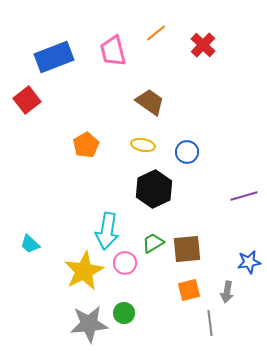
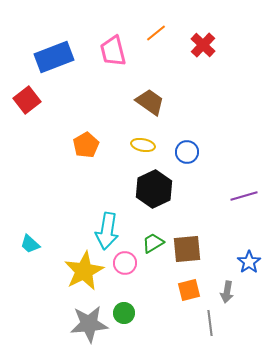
blue star: rotated 25 degrees counterclockwise
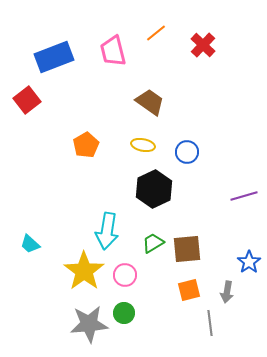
pink circle: moved 12 px down
yellow star: rotated 9 degrees counterclockwise
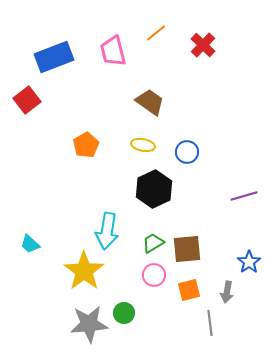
pink circle: moved 29 px right
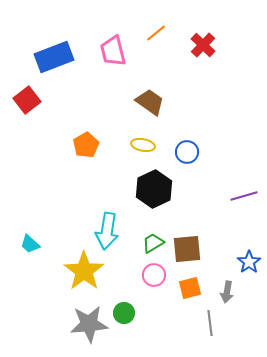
orange square: moved 1 px right, 2 px up
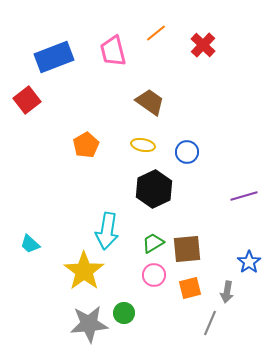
gray line: rotated 30 degrees clockwise
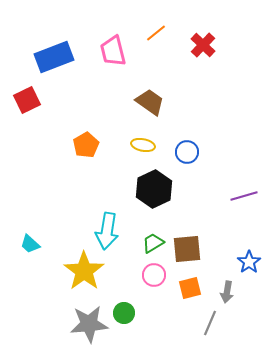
red square: rotated 12 degrees clockwise
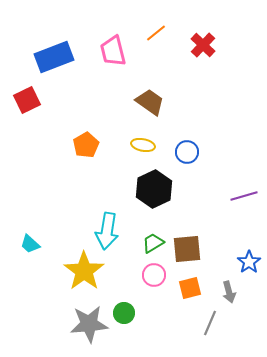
gray arrow: moved 2 px right; rotated 25 degrees counterclockwise
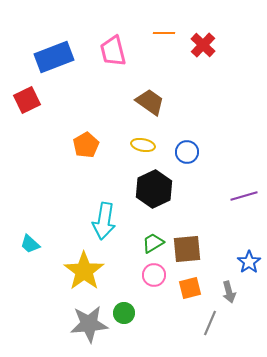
orange line: moved 8 px right; rotated 40 degrees clockwise
cyan arrow: moved 3 px left, 10 px up
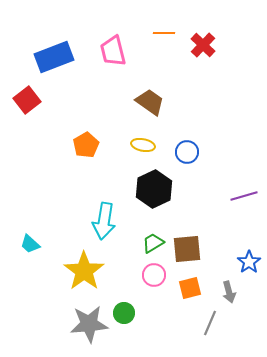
red square: rotated 12 degrees counterclockwise
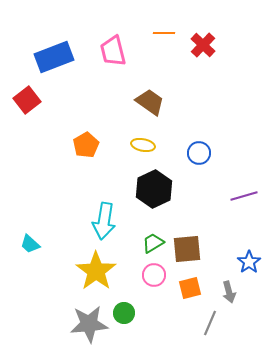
blue circle: moved 12 px right, 1 px down
yellow star: moved 12 px right
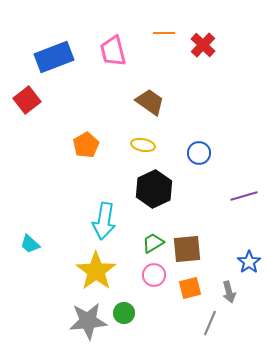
gray star: moved 1 px left, 3 px up
